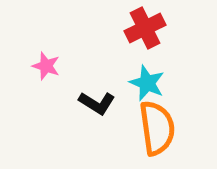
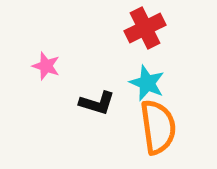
black L-shape: rotated 15 degrees counterclockwise
orange semicircle: moved 1 px right, 1 px up
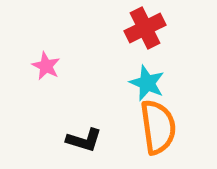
pink star: rotated 8 degrees clockwise
black L-shape: moved 13 px left, 37 px down
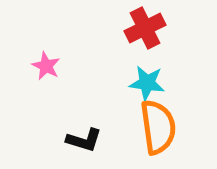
cyan star: rotated 15 degrees counterclockwise
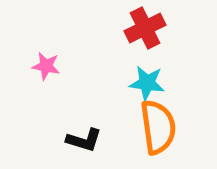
pink star: rotated 16 degrees counterclockwise
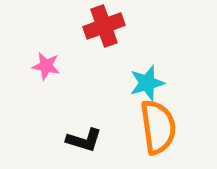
red cross: moved 41 px left, 2 px up; rotated 6 degrees clockwise
cyan star: rotated 24 degrees counterclockwise
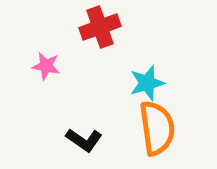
red cross: moved 4 px left, 1 px down
orange semicircle: moved 1 px left, 1 px down
black L-shape: rotated 18 degrees clockwise
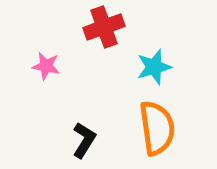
red cross: moved 4 px right
cyan star: moved 7 px right, 16 px up
black L-shape: rotated 93 degrees counterclockwise
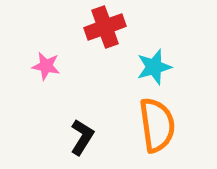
red cross: moved 1 px right
orange semicircle: moved 3 px up
black L-shape: moved 2 px left, 3 px up
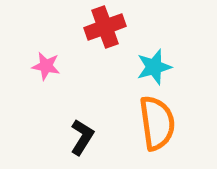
orange semicircle: moved 2 px up
